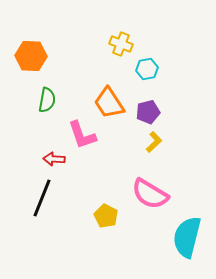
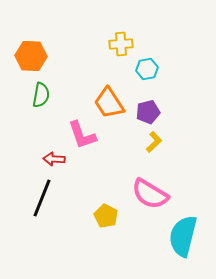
yellow cross: rotated 25 degrees counterclockwise
green semicircle: moved 6 px left, 5 px up
cyan semicircle: moved 4 px left, 1 px up
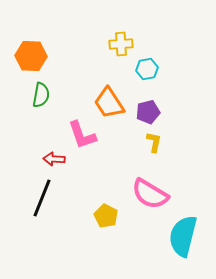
yellow L-shape: rotated 35 degrees counterclockwise
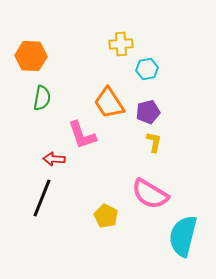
green semicircle: moved 1 px right, 3 px down
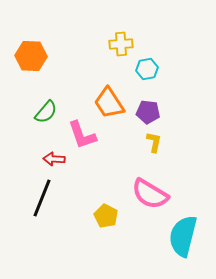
green semicircle: moved 4 px right, 14 px down; rotated 30 degrees clockwise
purple pentagon: rotated 20 degrees clockwise
